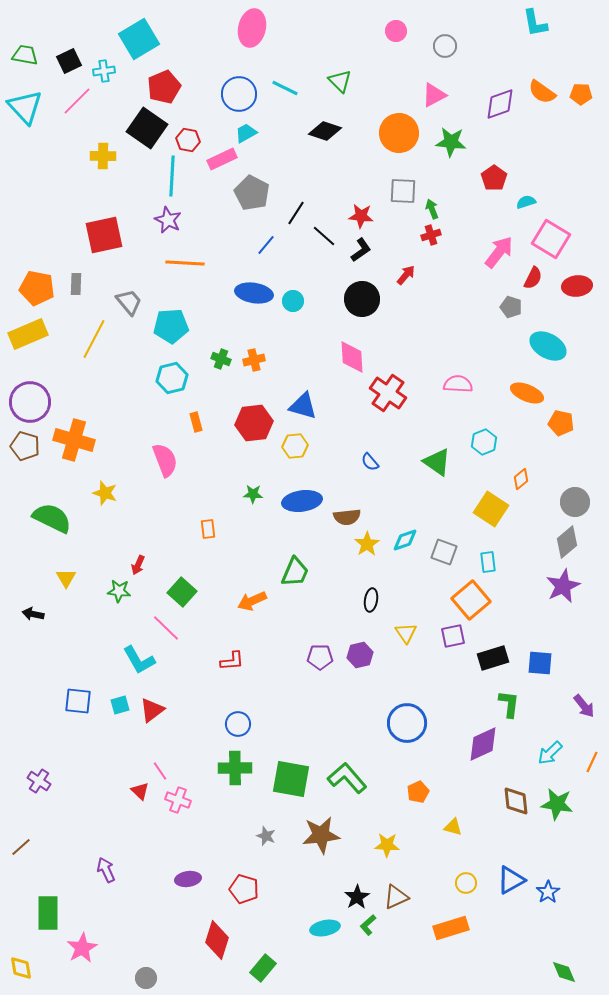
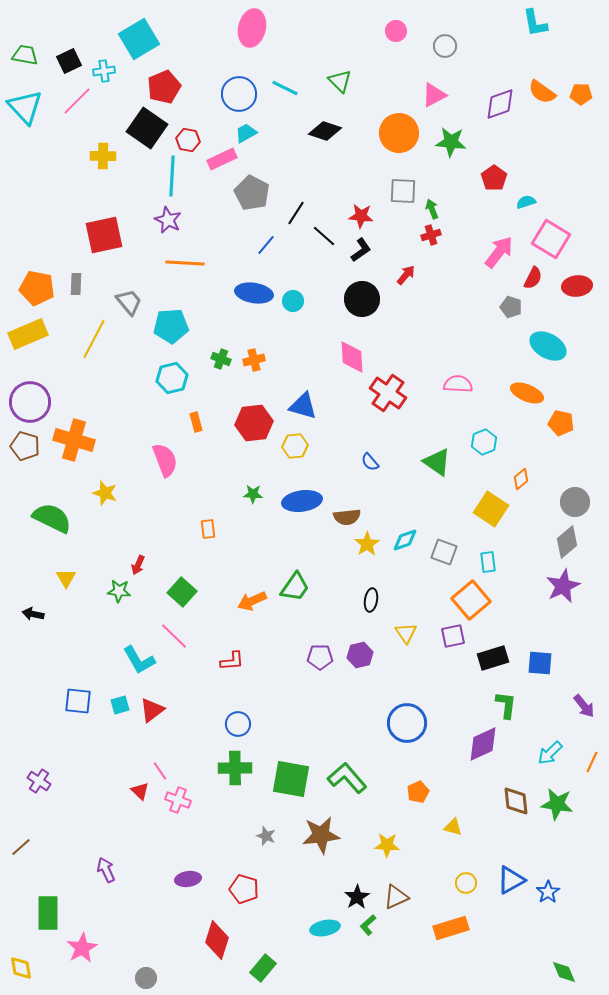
green trapezoid at (295, 572): moved 15 px down; rotated 12 degrees clockwise
pink line at (166, 628): moved 8 px right, 8 px down
green L-shape at (509, 704): moved 3 px left, 1 px down
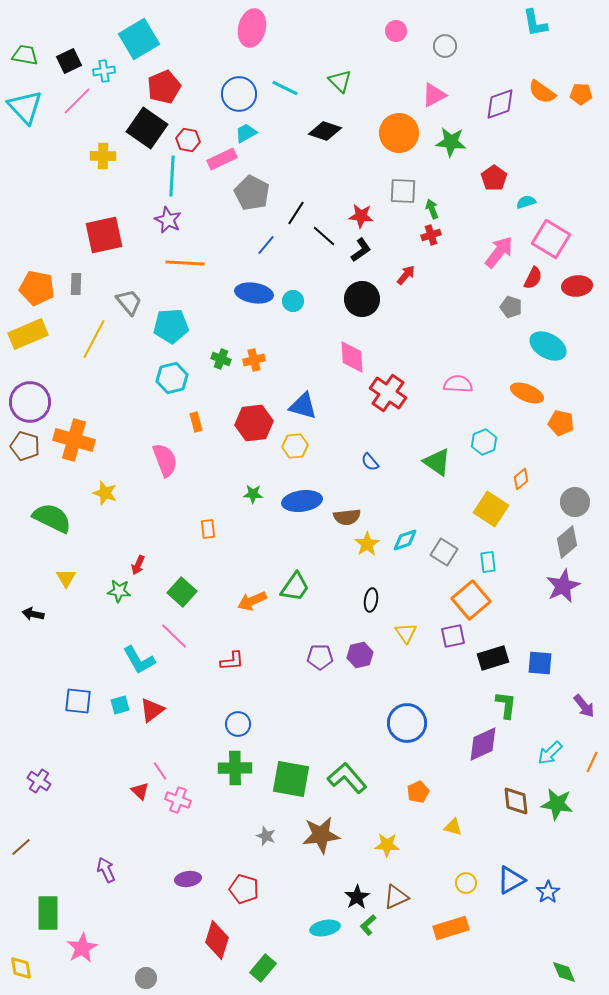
gray square at (444, 552): rotated 12 degrees clockwise
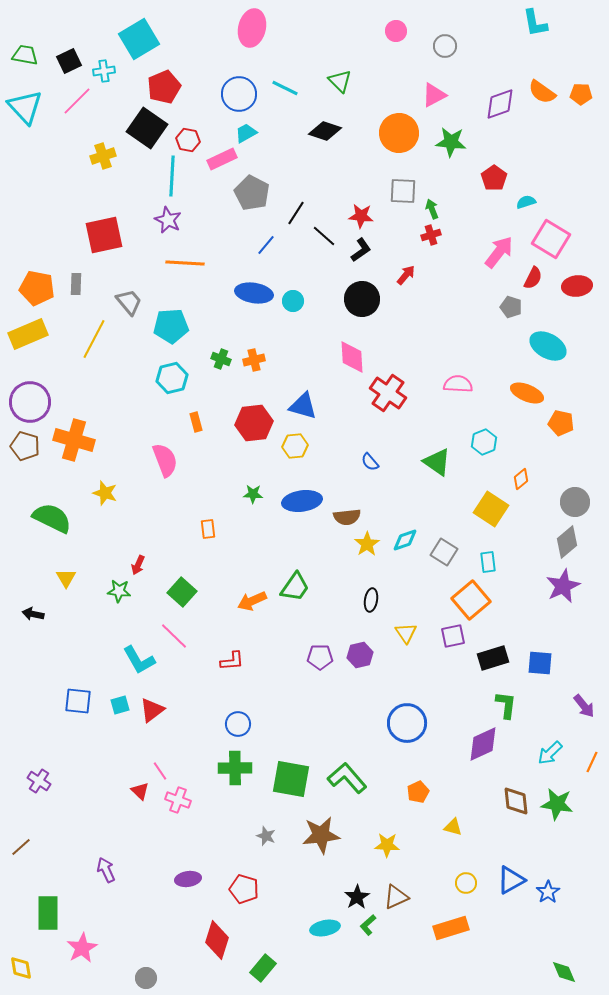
yellow cross at (103, 156): rotated 20 degrees counterclockwise
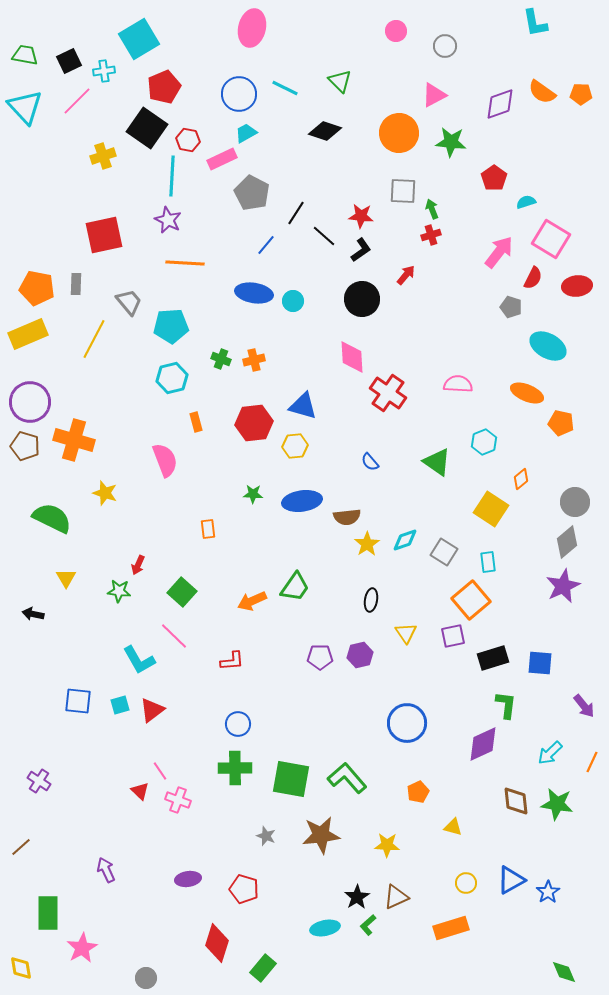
red diamond at (217, 940): moved 3 px down
